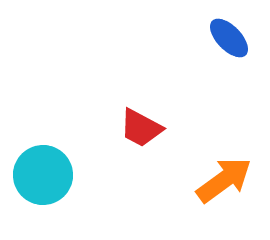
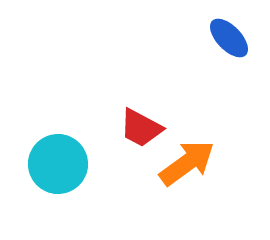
cyan circle: moved 15 px right, 11 px up
orange arrow: moved 37 px left, 17 px up
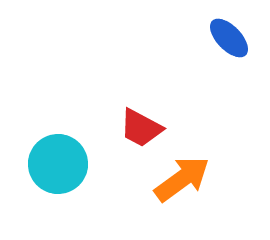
orange arrow: moved 5 px left, 16 px down
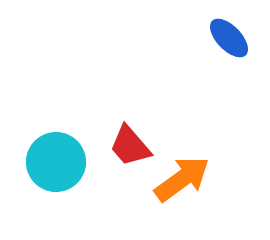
red trapezoid: moved 11 px left, 18 px down; rotated 21 degrees clockwise
cyan circle: moved 2 px left, 2 px up
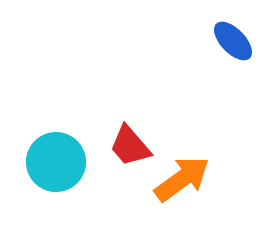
blue ellipse: moved 4 px right, 3 px down
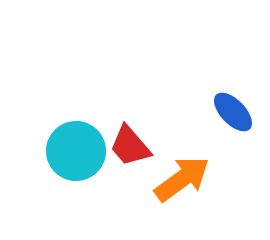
blue ellipse: moved 71 px down
cyan circle: moved 20 px right, 11 px up
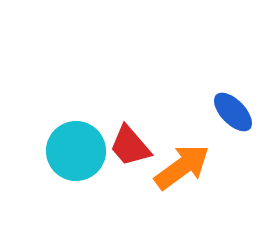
orange arrow: moved 12 px up
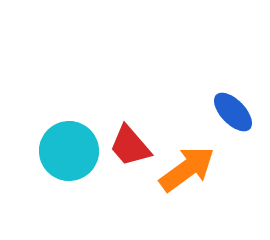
cyan circle: moved 7 px left
orange arrow: moved 5 px right, 2 px down
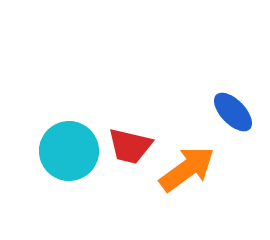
red trapezoid: rotated 36 degrees counterclockwise
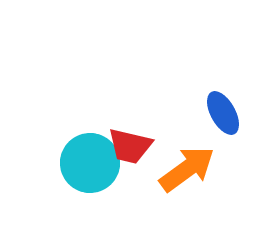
blue ellipse: moved 10 px left, 1 px down; rotated 15 degrees clockwise
cyan circle: moved 21 px right, 12 px down
